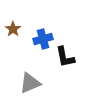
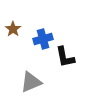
gray triangle: moved 1 px right, 1 px up
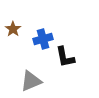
gray triangle: moved 1 px up
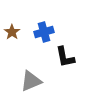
brown star: moved 1 px left, 3 px down
blue cross: moved 1 px right, 7 px up
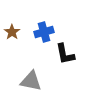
black L-shape: moved 3 px up
gray triangle: rotated 35 degrees clockwise
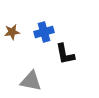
brown star: rotated 28 degrees clockwise
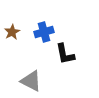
brown star: rotated 21 degrees counterclockwise
gray triangle: rotated 15 degrees clockwise
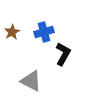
black L-shape: moved 2 px left; rotated 140 degrees counterclockwise
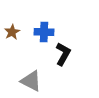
blue cross: rotated 18 degrees clockwise
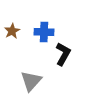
brown star: moved 1 px up
gray triangle: rotated 45 degrees clockwise
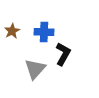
gray triangle: moved 4 px right, 12 px up
